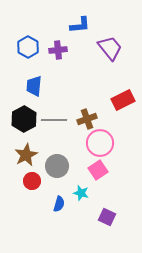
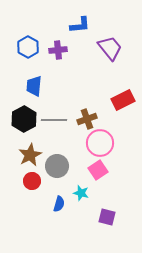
brown star: moved 4 px right
purple square: rotated 12 degrees counterclockwise
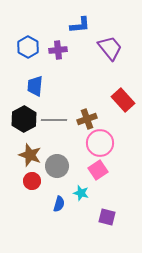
blue trapezoid: moved 1 px right
red rectangle: rotated 75 degrees clockwise
brown star: rotated 25 degrees counterclockwise
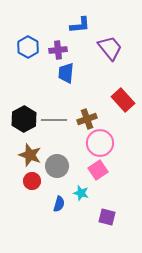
blue trapezoid: moved 31 px right, 13 px up
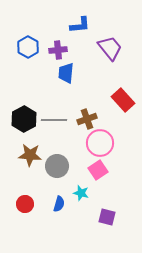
brown star: rotated 15 degrees counterclockwise
red circle: moved 7 px left, 23 px down
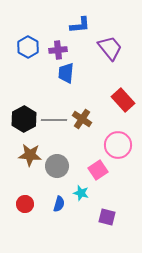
brown cross: moved 5 px left; rotated 36 degrees counterclockwise
pink circle: moved 18 px right, 2 px down
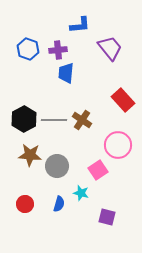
blue hexagon: moved 2 px down; rotated 10 degrees counterclockwise
brown cross: moved 1 px down
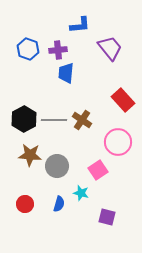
pink circle: moved 3 px up
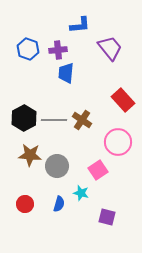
black hexagon: moved 1 px up
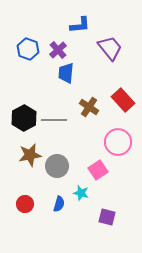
purple cross: rotated 36 degrees counterclockwise
brown cross: moved 7 px right, 13 px up
brown star: rotated 15 degrees counterclockwise
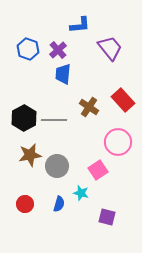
blue trapezoid: moved 3 px left, 1 px down
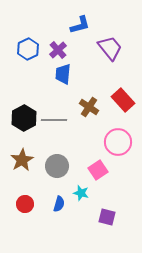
blue L-shape: rotated 10 degrees counterclockwise
blue hexagon: rotated 15 degrees clockwise
brown star: moved 8 px left, 5 px down; rotated 20 degrees counterclockwise
